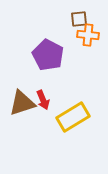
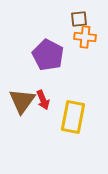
orange cross: moved 3 px left, 2 px down
brown triangle: moved 2 px up; rotated 36 degrees counterclockwise
yellow rectangle: rotated 48 degrees counterclockwise
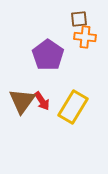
purple pentagon: rotated 8 degrees clockwise
red arrow: moved 1 px left, 1 px down; rotated 12 degrees counterclockwise
yellow rectangle: moved 10 px up; rotated 20 degrees clockwise
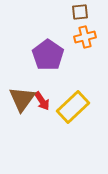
brown square: moved 1 px right, 7 px up
orange cross: rotated 20 degrees counterclockwise
brown triangle: moved 2 px up
yellow rectangle: rotated 16 degrees clockwise
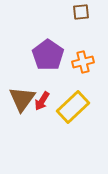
brown square: moved 1 px right
orange cross: moved 2 px left, 25 px down
red arrow: rotated 66 degrees clockwise
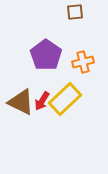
brown square: moved 6 px left
purple pentagon: moved 2 px left
brown triangle: moved 1 px left, 3 px down; rotated 40 degrees counterclockwise
yellow rectangle: moved 8 px left, 8 px up
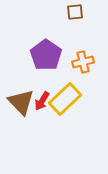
brown triangle: rotated 20 degrees clockwise
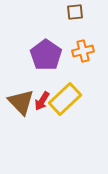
orange cross: moved 11 px up
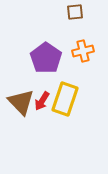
purple pentagon: moved 3 px down
yellow rectangle: rotated 28 degrees counterclockwise
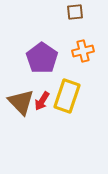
purple pentagon: moved 4 px left
yellow rectangle: moved 2 px right, 3 px up
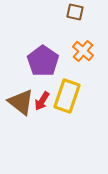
brown square: rotated 18 degrees clockwise
orange cross: rotated 35 degrees counterclockwise
purple pentagon: moved 1 px right, 3 px down
brown triangle: rotated 8 degrees counterclockwise
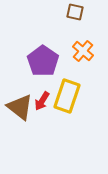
brown triangle: moved 1 px left, 5 px down
